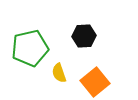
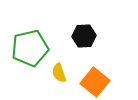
orange square: rotated 12 degrees counterclockwise
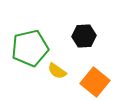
yellow semicircle: moved 2 px left, 2 px up; rotated 36 degrees counterclockwise
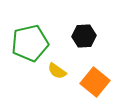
green pentagon: moved 5 px up
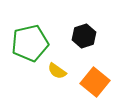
black hexagon: rotated 15 degrees counterclockwise
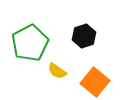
green pentagon: rotated 15 degrees counterclockwise
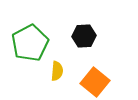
black hexagon: rotated 15 degrees clockwise
yellow semicircle: rotated 120 degrees counterclockwise
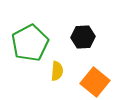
black hexagon: moved 1 px left, 1 px down
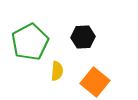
green pentagon: moved 1 px up
